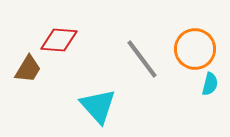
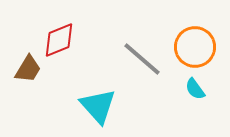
red diamond: rotated 27 degrees counterclockwise
orange circle: moved 2 px up
gray line: rotated 12 degrees counterclockwise
cyan semicircle: moved 15 px left, 5 px down; rotated 130 degrees clockwise
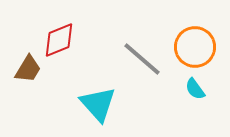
cyan triangle: moved 2 px up
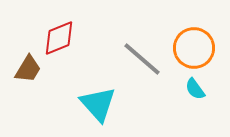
red diamond: moved 2 px up
orange circle: moved 1 px left, 1 px down
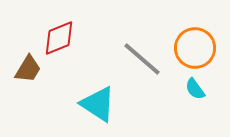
orange circle: moved 1 px right
cyan triangle: rotated 15 degrees counterclockwise
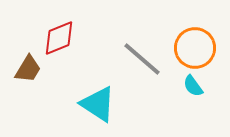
cyan semicircle: moved 2 px left, 3 px up
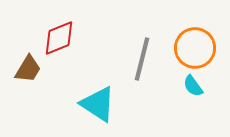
gray line: rotated 63 degrees clockwise
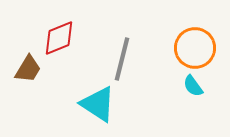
gray line: moved 20 px left
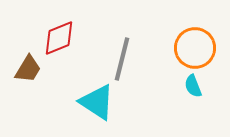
cyan semicircle: rotated 15 degrees clockwise
cyan triangle: moved 1 px left, 2 px up
